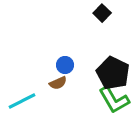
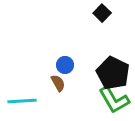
brown semicircle: rotated 96 degrees counterclockwise
cyan line: rotated 24 degrees clockwise
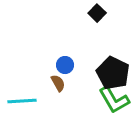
black square: moved 5 px left
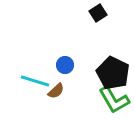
black square: moved 1 px right; rotated 12 degrees clockwise
brown semicircle: moved 2 px left, 8 px down; rotated 78 degrees clockwise
cyan line: moved 13 px right, 20 px up; rotated 20 degrees clockwise
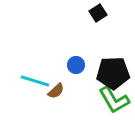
blue circle: moved 11 px right
black pentagon: rotated 28 degrees counterclockwise
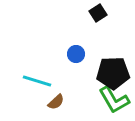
blue circle: moved 11 px up
cyan line: moved 2 px right
brown semicircle: moved 11 px down
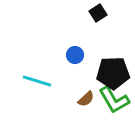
blue circle: moved 1 px left, 1 px down
brown semicircle: moved 30 px right, 3 px up
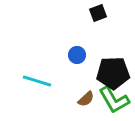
black square: rotated 12 degrees clockwise
blue circle: moved 2 px right
